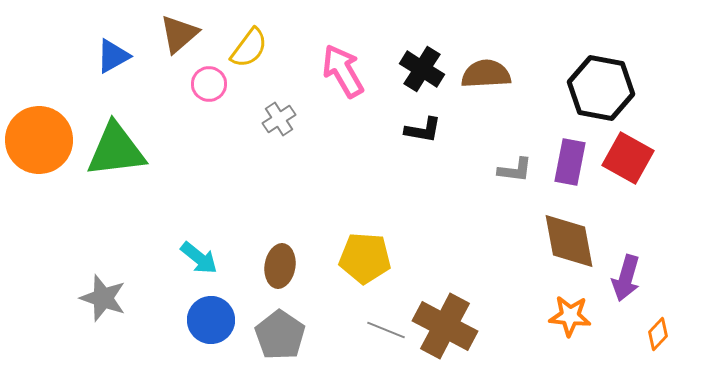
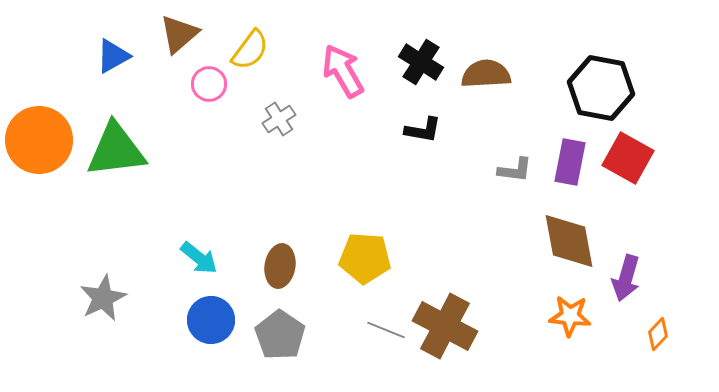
yellow semicircle: moved 1 px right, 2 px down
black cross: moved 1 px left, 7 px up
gray star: rotated 27 degrees clockwise
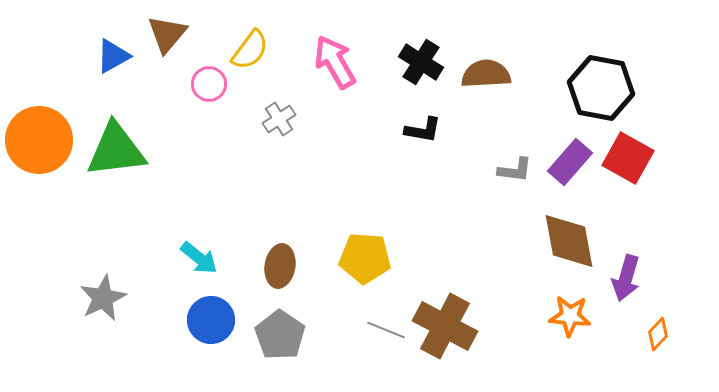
brown triangle: moved 12 px left; rotated 9 degrees counterclockwise
pink arrow: moved 8 px left, 9 px up
purple rectangle: rotated 30 degrees clockwise
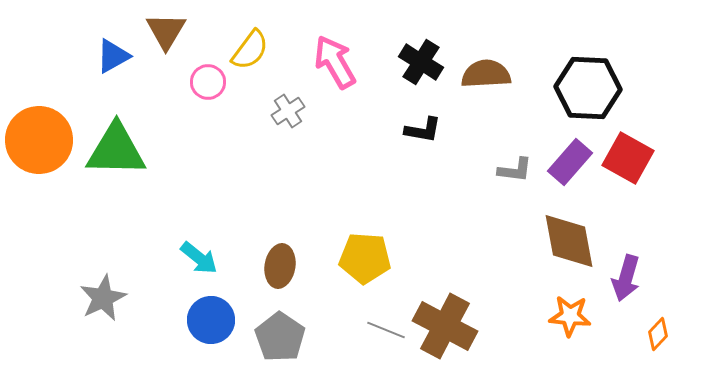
brown triangle: moved 1 px left, 3 px up; rotated 9 degrees counterclockwise
pink circle: moved 1 px left, 2 px up
black hexagon: moved 13 px left; rotated 8 degrees counterclockwise
gray cross: moved 9 px right, 8 px up
green triangle: rotated 8 degrees clockwise
gray pentagon: moved 2 px down
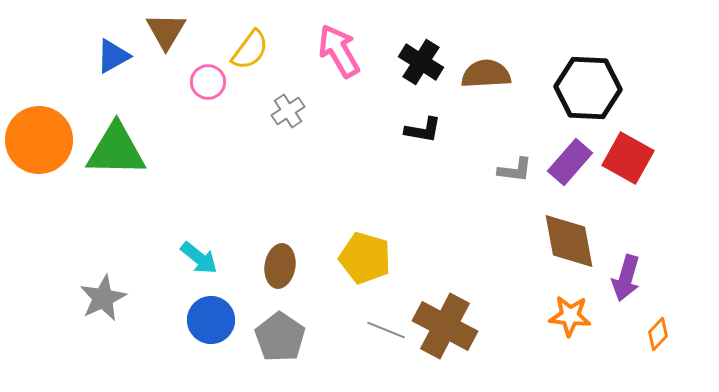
pink arrow: moved 4 px right, 11 px up
yellow pentagon: rotated 12 degrees clockwise
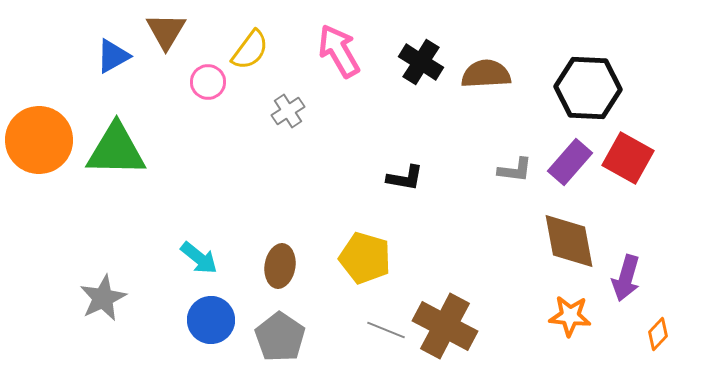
black L-shape: moved 18 px left, 48 px down
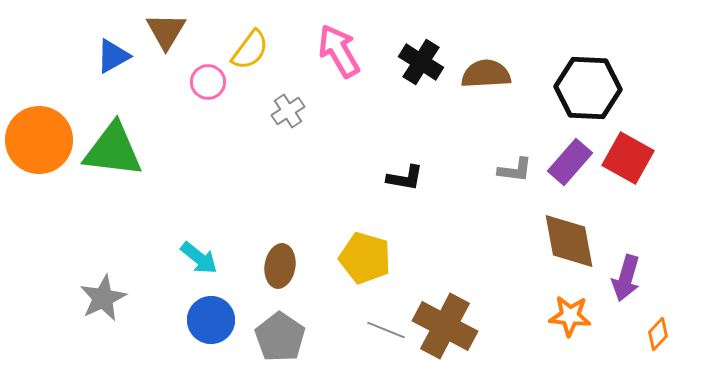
green triangle: moved 3 px left; rotated 6 degrees clockwise
